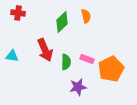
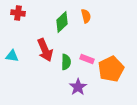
purple star: rotated 24 degrees counterclockwise
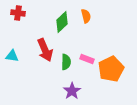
purple star: moved 6 px left, 4 px down
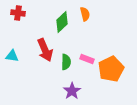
orange semicircle: moved 1 px left, 2 px up
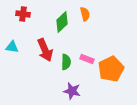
red cross: moved 5 px right, 1 px down
cyan triangle: moved 9 px up
purple star: rotated 24 degrees counterclockwise
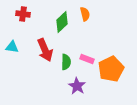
purple star: moved 5 px right, 5 px up; rotated 18 degrees clockwise
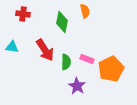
orange semicircle: moved 3 px up
green diamond: rotated 35 degrees counterclockwise
red arrow: rotated 10 degrees counterclockwise
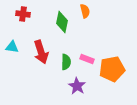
red arrow: moved 4 px left, 2 px down; rotated 15 degrees clockwise
orange pentagon: moved 1 px right; rotated 15 degrees clockwise
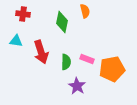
cyan triangle: moved 4 px right, 6 px up
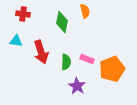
orange pentagon: rotated 10 degrees counterclockwise
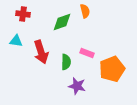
green diamond: rotated 60 degrees clockwise
pink rectangle: moved 6 px up
purple star: rotated 18 degrees counterclockwise
